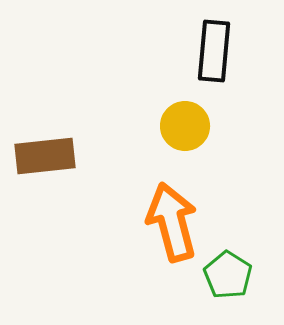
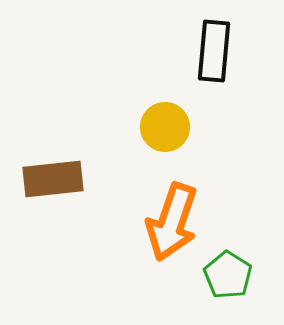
yellow circle: moved 20 px left, 1 px down
brown rectangle: moved 8 px right, 23 px down
orange arrow: rotated 146 degrees counterclockwise
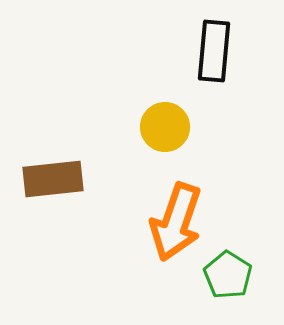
orange arrow: moved 4 px right
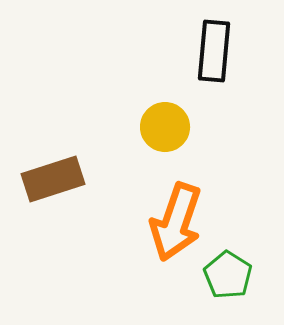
brown rectangle: rotated 12 degrees counterclockwise
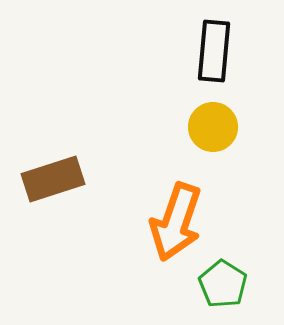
yellow circle: moved 48 px right
green pentagon: moved 5 px left, 9 px down
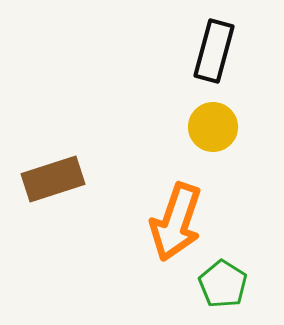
black rectangle: rotated 10 degrees clockwise
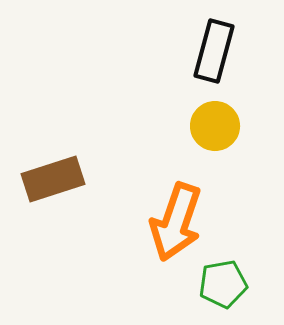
yellow circle: moved 2 px right, 1 px up
green pentagon: rotated 30 degrees clockwise
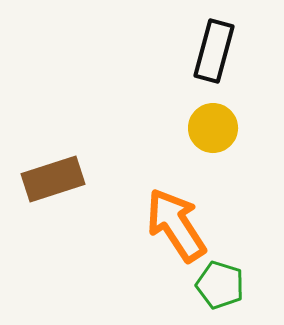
yellow circle: moved 2 px left, 2 px down
orange arrow: moved 3 px down; rotated 128 degrees clockwise
green pentagon: moved 3 px left, 1 px down; rotated 27 degrees clockwise
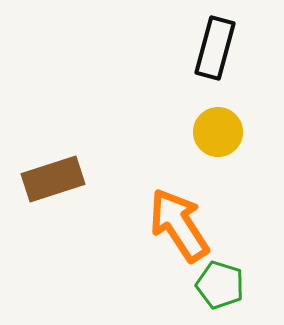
black rectangle: moved 1 px right, 3 px up
yellow circle: moved 5 px right, 4 px down
orange arrow: moved 3 px right
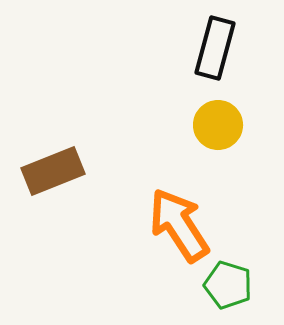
yellow circle: moved 7 px up
brown rectangle: moved 8 px up; rotated 4 degrees counterclockwise
green pentagon: moved 8 px right
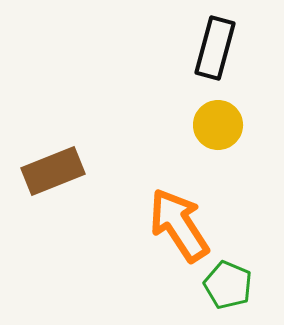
green pentagon: rotated 6 degrees clockwise
